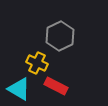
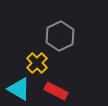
yellow cross: rotated 20 degrees clockwise
red rectangle: moved 5 px down
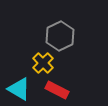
yellow cross: moved 6 px right
red rectangle: moved 1 px right, 1 px up
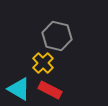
gray hexagon: moved 3 px left; rotated 20 degrees counterclockwise
red rectangle: moved 7 px left
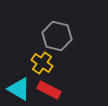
yellow cross: moved 1 px left; rotated 10 degrees counterclockwise
red rectangle: moved 1 px left
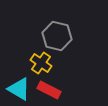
yellow cross: moved 1 px left
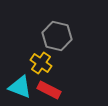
cyan triangle: moved 1 px right, 2 px up; rotated 10 degrees counterclockwise
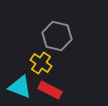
red rectangle: moved 1 px right
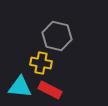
yellow cross: rotated 25 degrees counterclockwise
cyan triangle: rotated 15 degrees counterclockwise
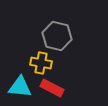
red rectangle: moved 2 px right, 2 px up
